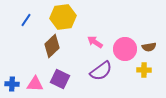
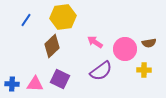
brown semicircle: moved 4 px up
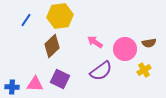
yellow hexagon: moved 3 px left, 1 px up
yellow cross: rotated 32 degrees counterclockwise
blue cross: moved 3 px down
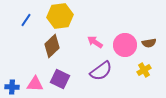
pink circle: moved 4 px up
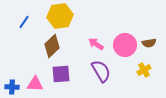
blue line: moved 2 px left, 2 px down
pink arrow: moved 1 px right, 2 px down
purple semicircle: rotated 85 degrees counterclockwise
purple square: moved 1 px right, 5 px up; rotated 30 degrees counterclockwise
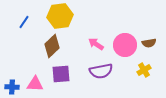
purple semicircle: rotated 110 degrees clockwise
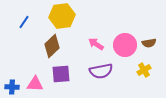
yellow hexagon: moved 2 px right
